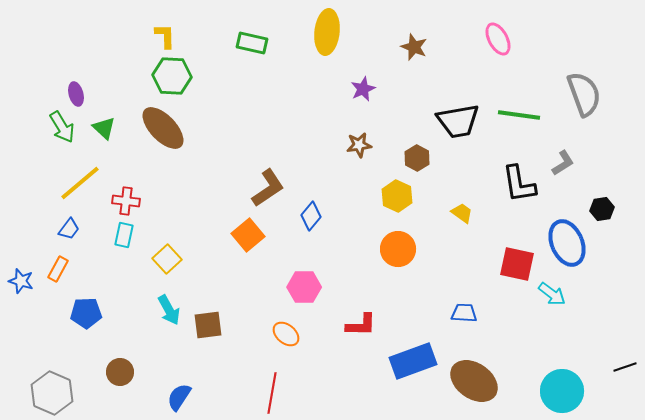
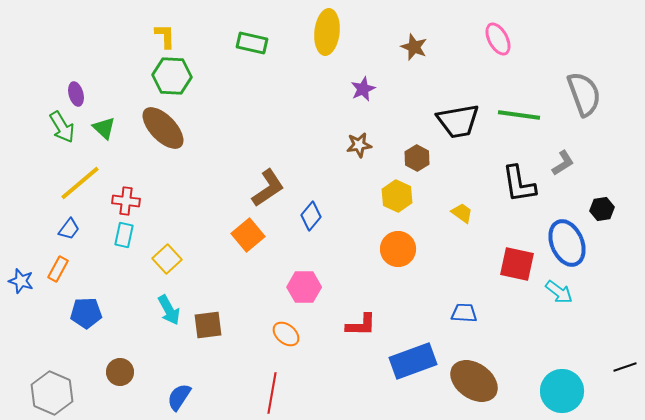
cyan arrow at (552, 294): moved 7 px right, 2 px up
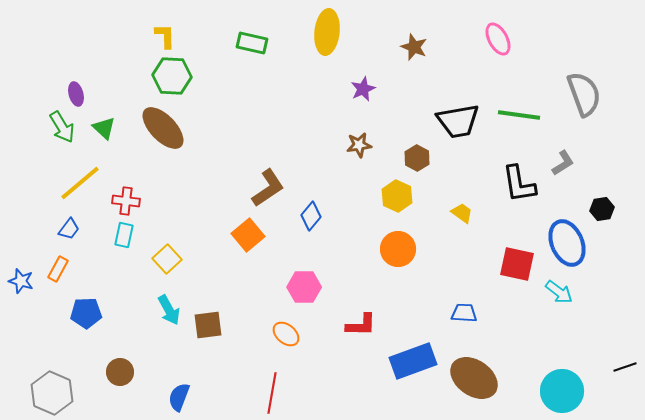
brown ellipse at (474, 381): moved 3 px up
blue semicircle at (179, 397): rotated 12 degrees counterclockwise
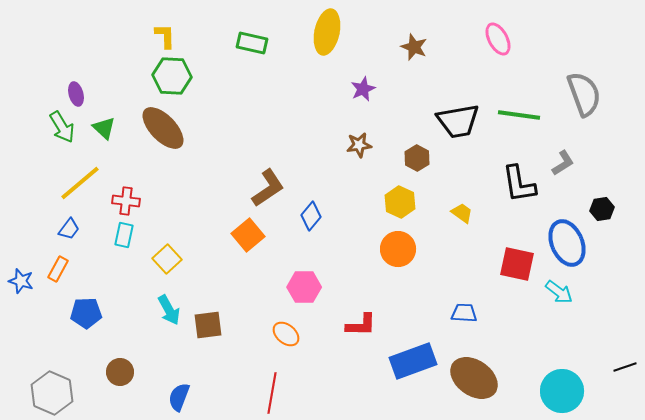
yellow ellipse at (327, 32): rotated 6 degrees clockwise
yellow hexagon at (397, 196): moved 3 px right, 6 px down
